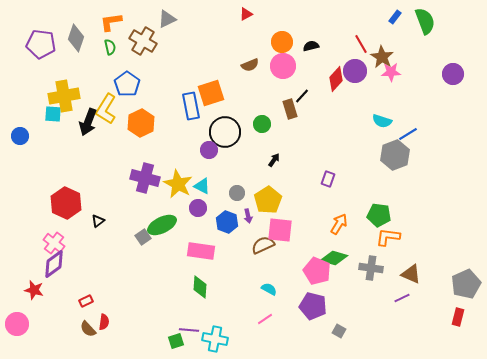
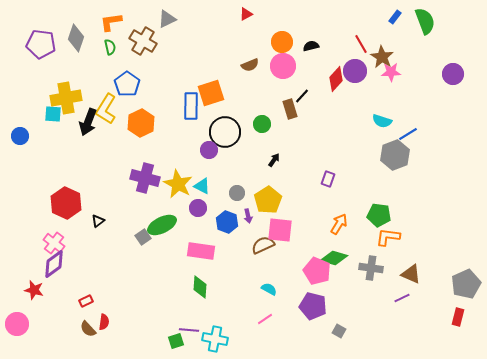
yellow cross at (64, 96): moved 2 px right, 2 px down
blue rectangle at (191, 106): rotated 12 degrees clockwise
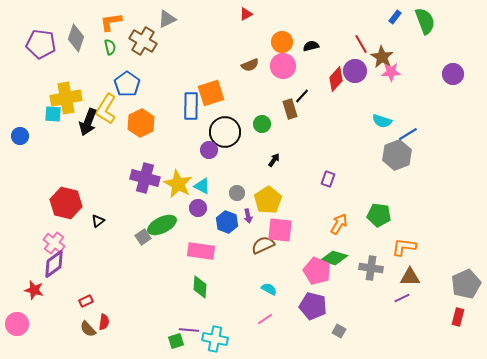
gray hexagon at (395, 155): moved 2 px right
red hexagon at (66, 203): rotated 12 degrees counterclockwise
orange L-shape at (388, 237): moved 16 px right, 10 px down
brown triangle at (411, 274): moved 1 px left, 3 px down; rotated 25 degrees counterclockwise
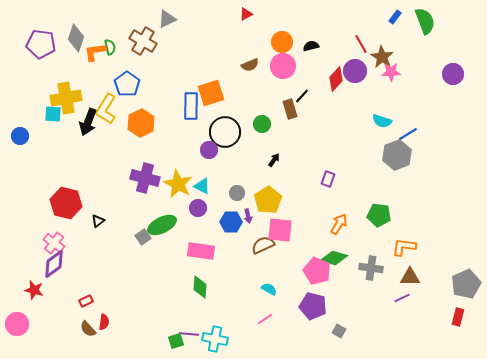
orange L-shape at (111, 22): moved 16 px left, 30 px down
blue hexagon at (227, 222): moved 4 px right; rotated 20 degrees counterclockwise
purple line at (189, 330): moved 4 px down
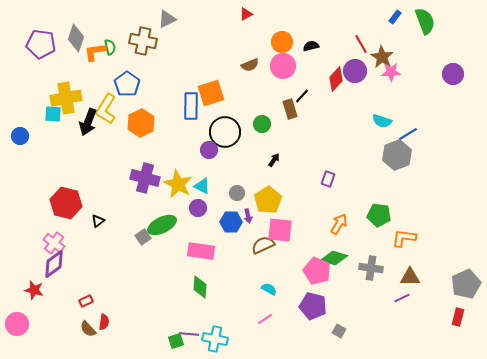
brown cross at (143, 41): rotated 20 degrees counterclockwise
orange L-shape at (404, 247): moved 9 px up
